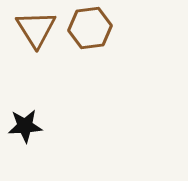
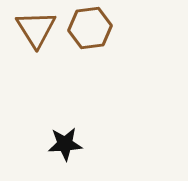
black star: moved 40 px right, 18 px down
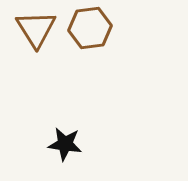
black star: rotated 12 degrees clockwise
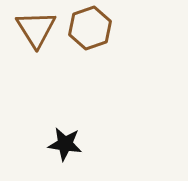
brown hexagon: rotated 12 degrees counterclockwise
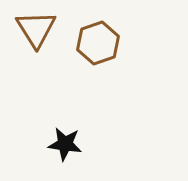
brown hexagon: moved 8 px right, 15 px down
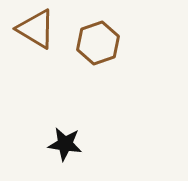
brown triangle: rotated 27 degrees counterclockwise
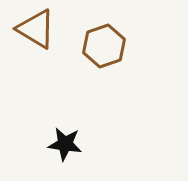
brown hexagon: moved 6 px right, 3 px down
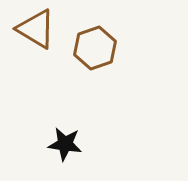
brown hexagon: moved 9 px left, 2 px down
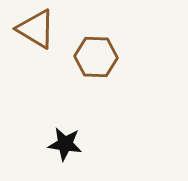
brown hexagon: moved 1 px right, 9 px down; rotated 21 degrees clockwise
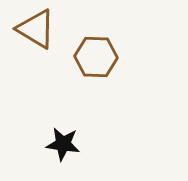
black star: moved 2 px left
